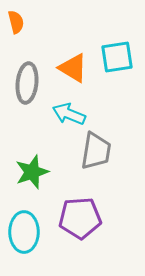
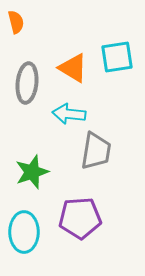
cyan arrow: rotated 16 degrees counterclockwise
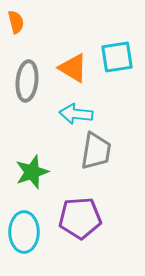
gray ellipse: moved 2 px up
cyan arrow: moved 7 px right
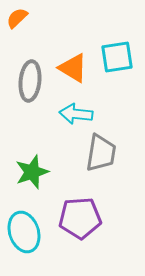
orange semicircle: moved 1 px right, 4 px up; rotated 120 degrees counterclockwise
gray ellipse: moved 3 px right
gray trapezoid: moved 5 px right, 2 px down
cyan ellipse: rotated 18 degrees counterclockwise
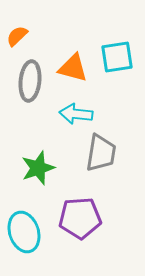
orange semicircle: moved 18 px down
orange triangle: rotated 16 degrees counterclockwise
green star: moved 6 px right, 4 px up
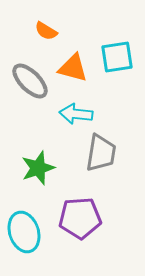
orange semicircle: moved 29 px right, 5 px up; rotated 105 degrees counterclockwise
gray ellipse: rotated 51 degrees counterclockwise
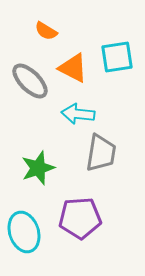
orange triangle: rotated 12 degrees clockwise
cyan arrow: moved 2 px right
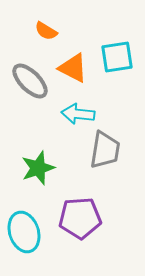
gray trapezoid: moved 4 px right, 3 px up
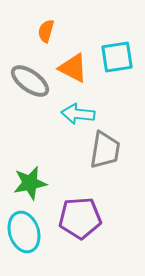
orange semicircle: rotated 75 degrees clockwise
gray ellipse: rotated 9 degrees counterclockwise
green star: moved 8 px left, 15 px down; rotated 8 degrees clockwise
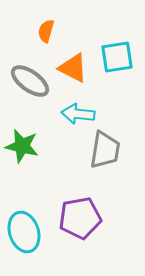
green star: moved 8 px left, 37 px up; rotated 24 degrees clockwise
purple pentagon: rotated 6 degrees counterclockwise
